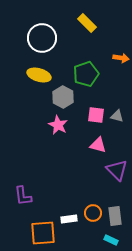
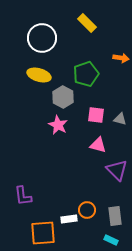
gray triangle: moved 3 px right, 3 px down
orange circle: moved 6 px left, 3 px up
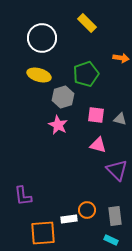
gray hexagon: rotated 15 degrees clockwise
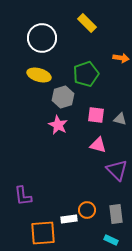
gray rectangle: moved 1 px right, 2 px up
